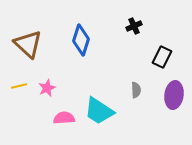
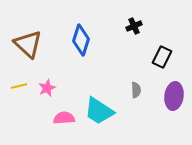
purple ellipse: moved 1 px down
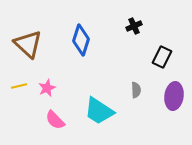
pink semicircle: moved 9 px left, 2 px down; rotated 130 degrees counterclockwise
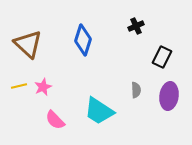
black cross: moved 2 px right
blue diamond: moved 2 px right
pink star: moved 4 px left, 1 px up
purple ellipse: moved 5 px left
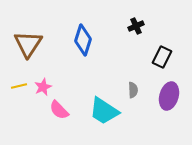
brown triangle: rotated 20 degrees clockwise
gray semicircle: moved 3 px left
purple ellipse: rotated 8 degrees clockwise
cyan trapezoid: moved 5 px right
pink semicircle: moved 4 px right, 10 px up
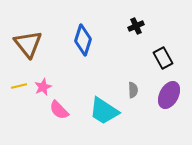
brown triangle: rotated 12 degrees counterclockwise
black rectangle: moved 1 px right, 1 px down; rotated 55 degrees counterclockwise
purple ellipse: moved 1 px up; rotated 12 degrees clockwise
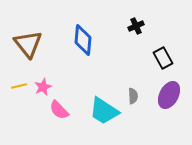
blue diamond: rotated 12 degrees counterclockwise
gray semicircle: moved 6 px down
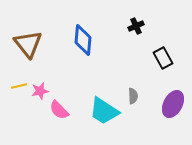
pink star: moved 3 px left, 4 px down; rotated 12 degrees clockwise
purple ellipse: moved 4 px right, 9 px down
